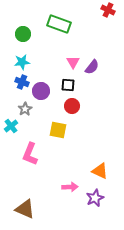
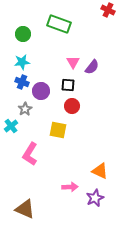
pink L-shape: rotated 10 degrees clockwise
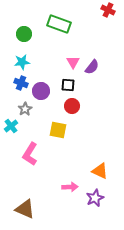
green circle: moved 1 px right
blue cross: moved 1 px left, 1 px down
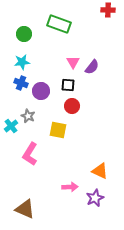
red cross: rotated 24 degrees counterclockwise
gray star: moved 3 px right, 7 px down; rotated 16 degrees counterclockwise
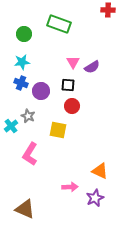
purple semicircle: rotated 21 degrees clockwise
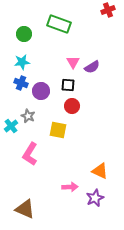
red cross: rotated 24 degrees counterclockwise
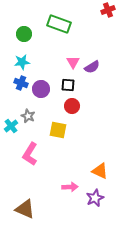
purple circle: moved 2 px up
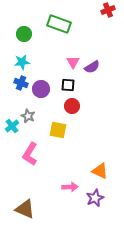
cyan cross: moved 1 px right
